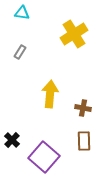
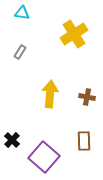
brown cross: moved 4 px right, 11 px up
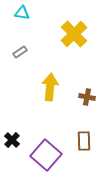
yellow cross: rotated 12 degrees counterclockwise
gray rectangle: rotated 24 degrees clockwise
yellow arrow: moved 7 px up
purple square: moved 2 px right, 2 px up
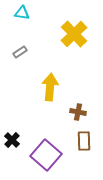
brown cross: moved 9 px left, 15 px down
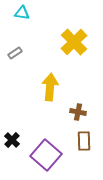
yellow cross: moved 8 px down
gray rectangle: moved 5 px left, 1 px down
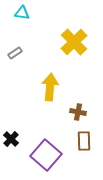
black cross: moved 1 px left, 1 px up
